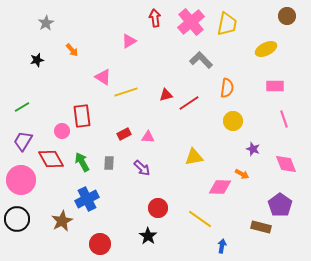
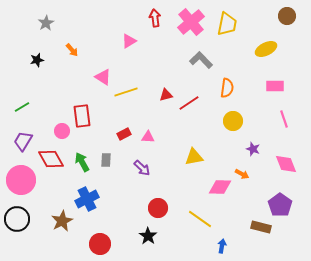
gray rectangle at (109, 163): moved 3 px left, 3 px up
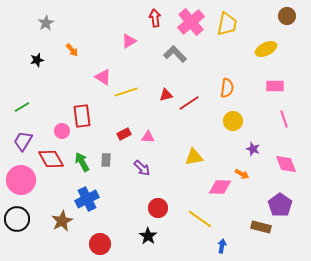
gray L-shape at (201, 60): moved 26 px left, 6 px up
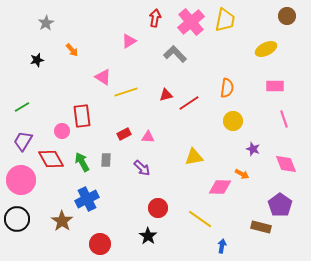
red arrow at (155, 18): rotated 18 degrees clockwise
yellow trapezoid at (227, 24): moved 2 px left, 4 px up
brown star at (62, 221): rotated 10 degrees counterclockwise
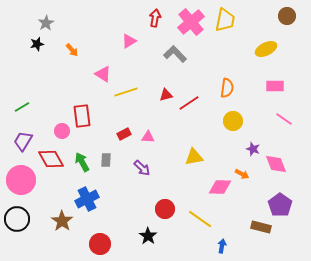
black star at (37, 60): moved 16 px up
pink triangle at (103, 77): moved 3 px up
pink line at (284, 119): rotated 36 degrees counterclockwise
pink diamond at (286, 164): moved 10 px left
red circle at (158, 208): moved 7 px right, 1 px down
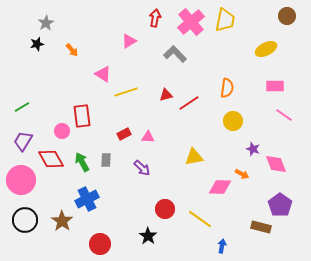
pink line at (284, 119): moved 4 px up
black circle at (17, 219): moved 8 px right, 1 px down
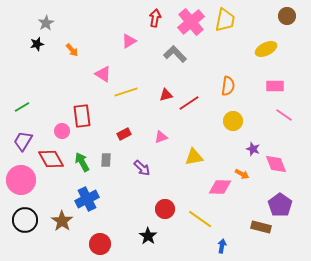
orange semicircle at (227, 88): moved 1 px right, 2 px up
pink triangle at (148, 137): moved 13 px right; rotated 24 degrees counterclockwise
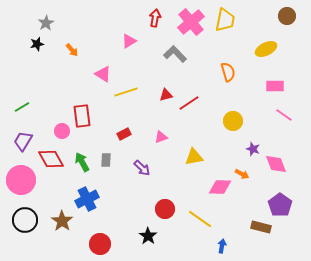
orange semicircle at (228, 86): moved 14 px up; rotated 24 degrees counterclockwise
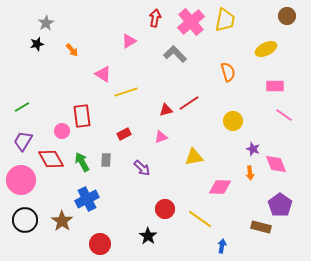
red triangle at (166, 95): moved 15 px down
orange arrow at (242, 174): moved 8 px right, 1 px up; rotated 56 degrees clockwise
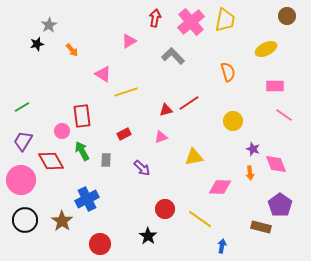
gray star at (46, 23): moved 3 px right, 2 px down
gray L-shape at (175, 54): moved 2 px left, 2 px down
red diamond at (51, 159): moved 2 px down
green arrow at (82, 162): moved 11 px up
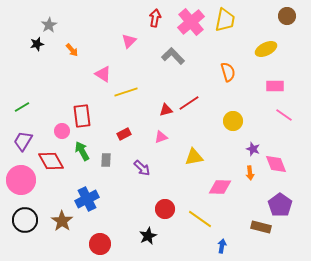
pink triangle at (129, 41): rotated 14 degrees counterclockwise
black star at (148, 236): rotated 12 degrees clockwise
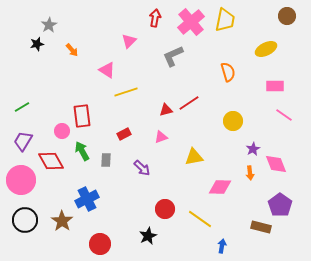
gray L-shape at (173, 56): rotated 70 degrees counterclockwise
pink triangle at (103, 74): moved 4 px right, 4 px up
purple star at (253, 149): rotated 24 degrees clockwise
